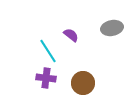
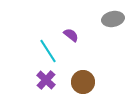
gray ellipse: moved 1 px right, 9 px up
purple cross: moved 2 px down; rotated 36 degrees clockwise
brown circle: moved 1 px up
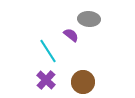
gray ellipse: moved 24 px left; rotated 15 degrees clockwise
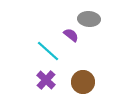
cyan line: rotated 15 degrees counterclockwise
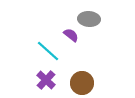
brown circle: moved 1 px left, 1 px down
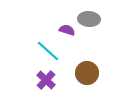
purple semicircle: moved 4 px left, 5 px up; rotated 21 degrees counterclockwise
brown circle: moved 5 px right, 10 px up
